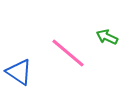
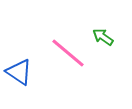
green arrow: moved 4 px left; rotated 10 degrees clockwise
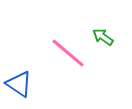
blue triangle: moved 12 px down
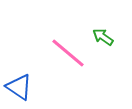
blue triangle: moved 3 px down
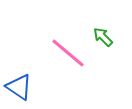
green arrow: rotated 10 degrees clockwise
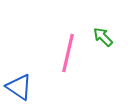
pink line: rotated 63 degrees clockwise
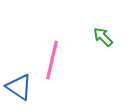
pink line: moved 16 px left, 7 px down
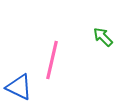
blue triangle: rotated 8 degrees counterclockwise
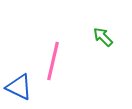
pink line: moved 1 px right, 1 px down
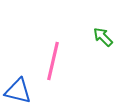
blue triangle: moved 1 px left, 4 px down; rotated 12 degrees counterclockwise
